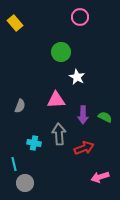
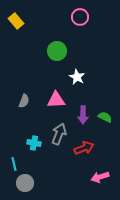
yellow rectangle: moved 1 px right, 2 px up
green circle: moved 4 px left, 1 px up
gray semicircle: moved 4 px right, 5 px up
gray arrow: rotated 25 degrees clockwise
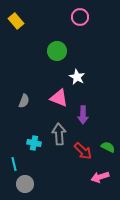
pink triangle: moved 3 px right, 2 px up; rotated 24 degrees clockwise
green semicircle: moved 3 px right, 30 px down
gray arrow: rotated 25 degrees counterclockwise
red arrow: moved 1 px left, 3 px down; rotated 66 degrees clockwise
gray circle: moved 1 px down
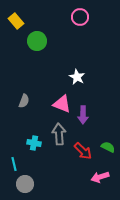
green circle: moved 20 px left, 10 px up
pink triangle: moved 3 px right, 6 px down
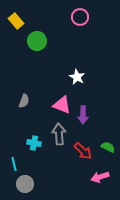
pink triangle: moved 1 px down
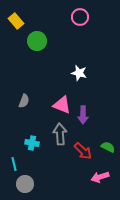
white star: moved 2 px right, 4 px up; rotated 14 degrees counterclockwise
gray arrow: moved 1 px right
cyan cross: moved 2 px left
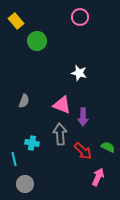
purple arrow: moved 2 px down
cyan line: moved 5 px up
pink arrow: moved 2 px left; rotated 132 degrees clockwise
